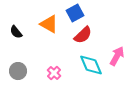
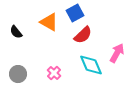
orange triangle: moved 2 px up
pink arrow: moved 3 px up
gray circle: moved 3 px down
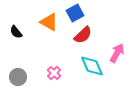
cyan diamond: moved 1 px right, 1 px down
gray circle: moved 3 px down
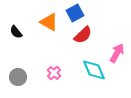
cyan diamond: moved 2 px right, 4 px down
